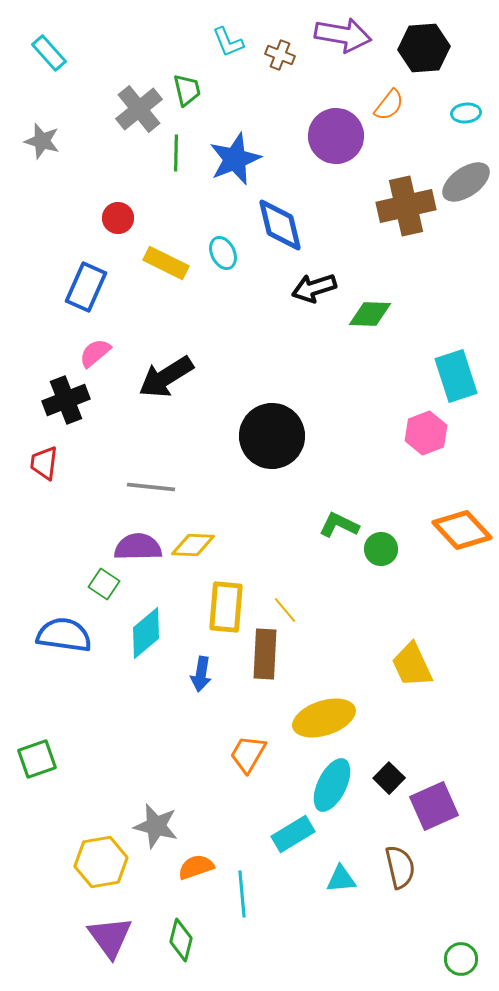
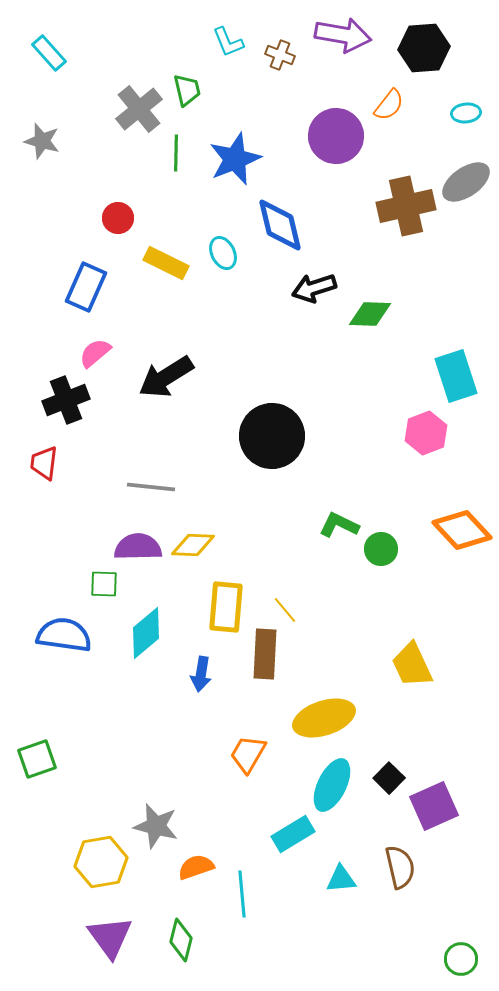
green square at (104, 584): rotated 32 degrees counterclockwise
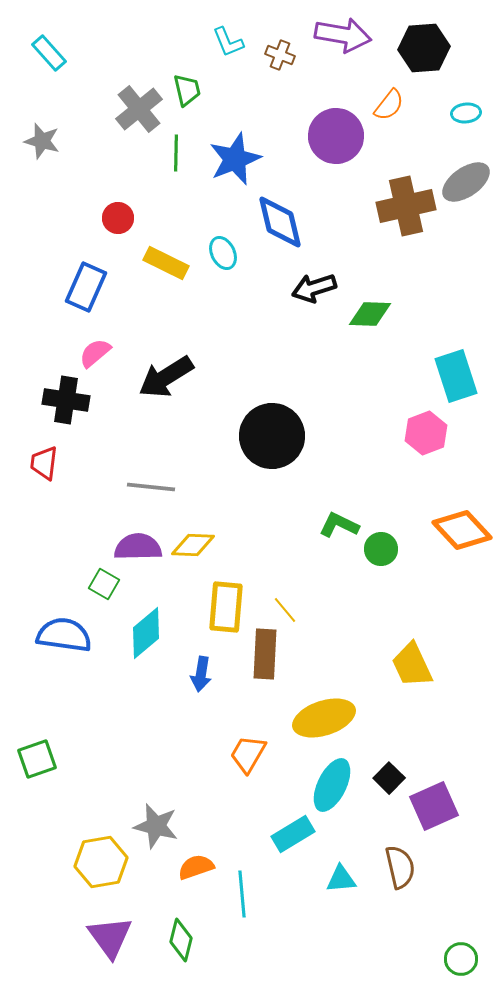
blue diamond at (280, 225): moved 3 px up
black cross at (66, 400): rotated 30 degrees clockwise
green square at (104, 584): rotated 28 degrees clockwise
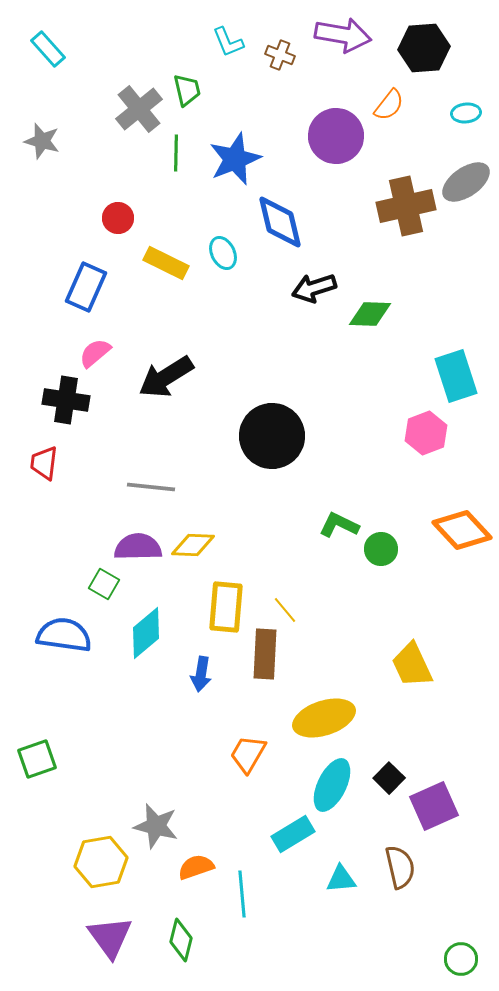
cyan rectangle at (49, 53): moved 1 px left, 4 px up
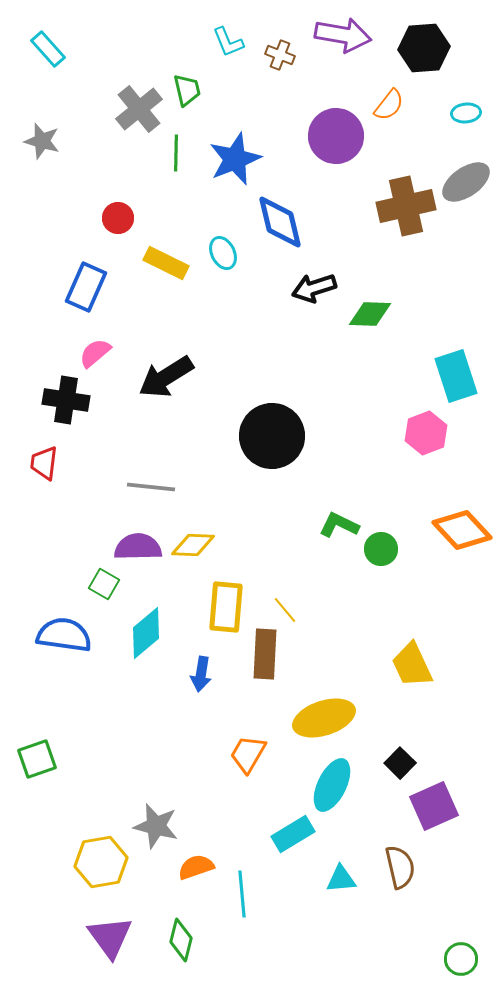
black square at (389, 778): moved 11 px right, 15 px up
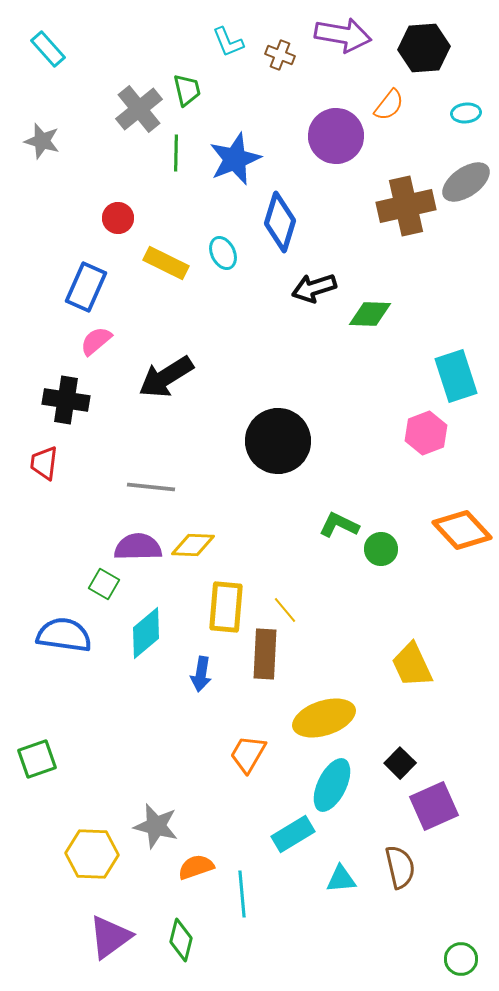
blue diamond at (280, 222): rotated 30 degrees clockwise
pink semicircle at (95, 353): moved 1 px right, 12 px up
black circle at (272, 436): moved 6 px right, 5 px down
yellow hexagon at (101, 862): moved 9 px left, 8 px up; rotated 12 degrees clockwise
purple triangle at (110, 937): rotated 30 degrees clockwise
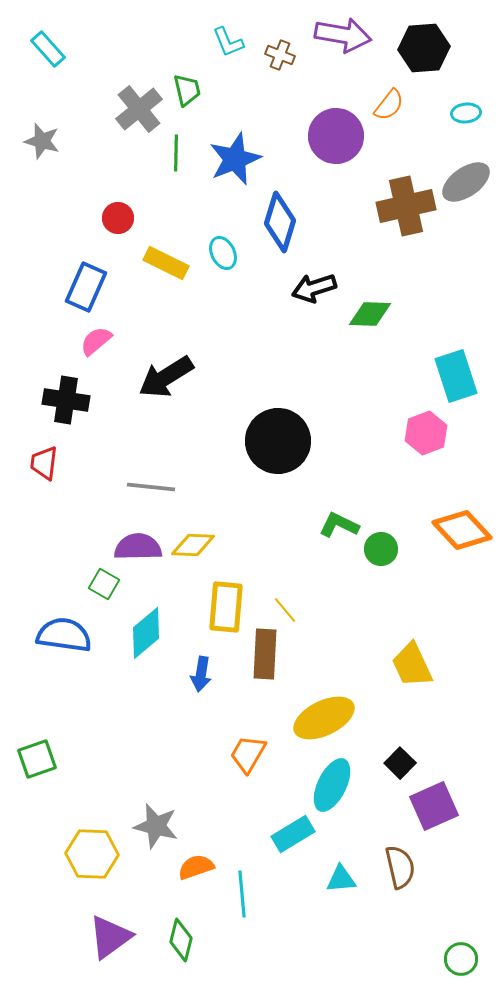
yellow ellipse at (324, 718): rotated 8 degrees counterclockwise
